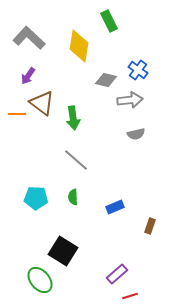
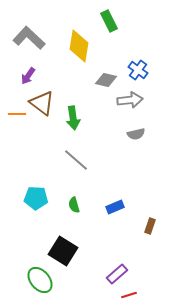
green semicircle: moved 1 px right, 8 px down; rotated 14 degrees counterclockwise
red line: moved 1 px left, 1 px up
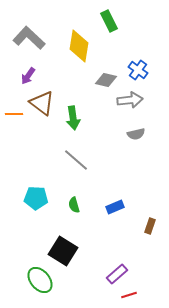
orange line: moved 3 px left
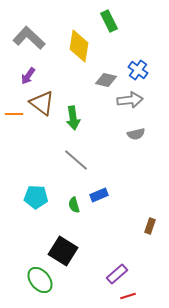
cyan pentagon: moved 1 px up
blue rectangle: moved 16 px left, 12 px up
red line: moved 1 px left, 1 px down
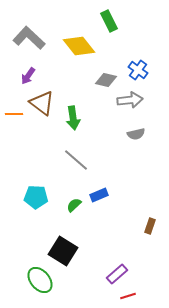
yellow diamond: rotated 48 degrees counterclockwise
green semicircle: rotated 63 degrees clockwise
